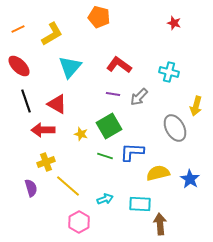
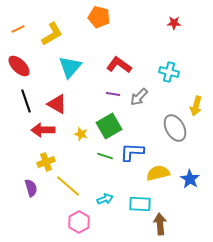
red star: rotated 16 degrees counterclockwise
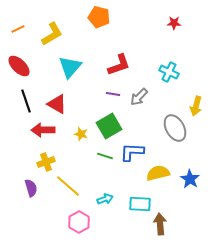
red L-shape: rotated 125 degrees clockwise
cyan cross: rotated 12 degrees clockwise
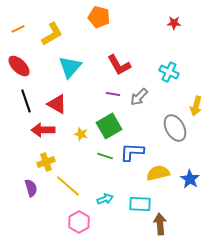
red L-shape: rotated 80 degrees clockwise
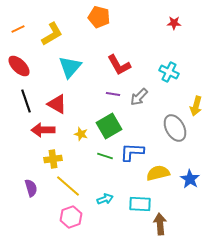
yellow cross: moved 7 px right, 3 px up; rotated 12 degrees clockwise
pink hexagon: moved 8 px left, 5 px up; rotated 10 degrees clockwise
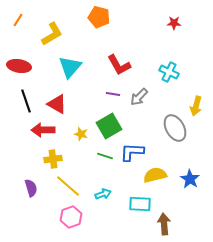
orange line: moved 9 px up; rotated 32 degrees counterclockwise
red ellipse: rotated 35 degrees counterclockwise
yellow semicircle: moved 3 px left, 2 px down
cyan arrow: moved 2 px left, 5 px up
brown arrow: moved 4 px right
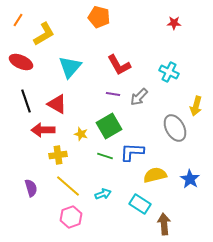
yellow L-shape: moved 8 px left
red ellipse: moved 2 px right, 4 px up; rotated 15 degrees clockwise
yellow cross: moved 5 px right, 4 px up
cyan rectangle: rotated 30 degrees clockwise
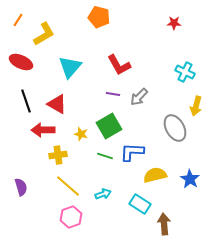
cyan cross: moved 16 px right
purple semicircle: moved 10 px left, 1 px up
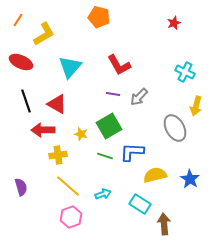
red star: rotated 24 degrees counterclockwise
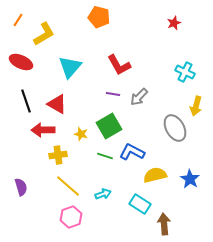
blue L-shape: rotated 25 degrees clockwise
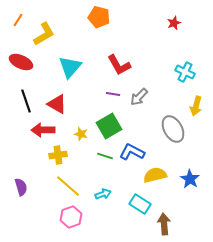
gray ellipse: moved 2 px left, 1 px down
